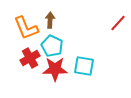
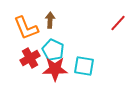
cyan pentagon: moved 1 px right, 4 px down
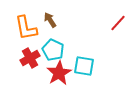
brown arrow: rotated 35 degrees counterclockwise
orange L-shape: rotated 12 degrees clockwise
red star: moved 4 px right, 4 px down; rotated 30 degrees counterclockwise
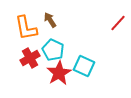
cyan square: rotated 15 degrees clockwise
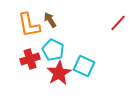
orange L-shape: moved 3 px right, 3 px up
red cross: moved 1 px down; rotated 12 degrees clockwise
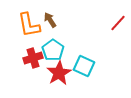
cyan pentagon: rotated 10 degrees clockwise
red cross: moved 3 px right, 1 px up
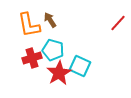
cyan pentagon: rotated 20 degrees counterclockwise
red cross: moved 1 px left
cyan square: moved 4 px left
